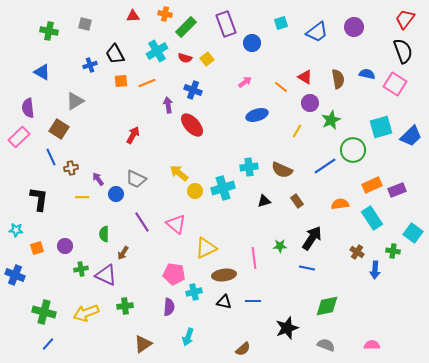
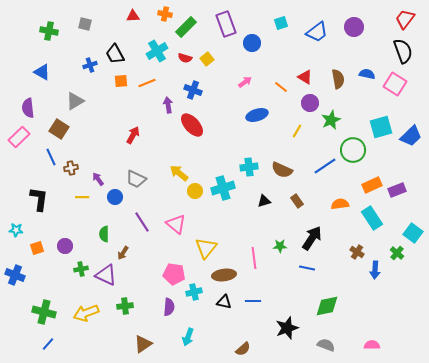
blue circle at (116, 194): moved 1 px left, 3 px down
yellow triangle at (206, 248): rotated 25 degrees counterclockwise
green cross at (393, 251): moved 4 px right, 2 px down; rotated 32 degrees clockwise
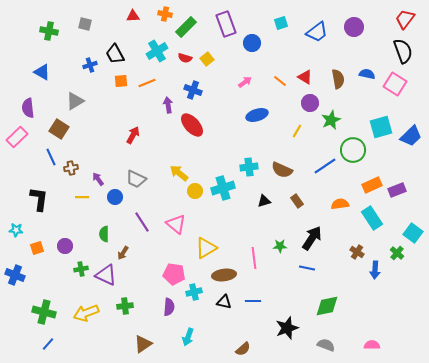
orange line at (281, 87): moved 1 px left, 6 px up
pink rectangle at (19, 137): moved 2 px left
yellow triangle at (206, 248): rotated 20 degrees clockwise
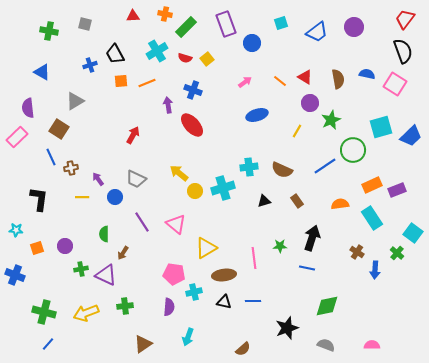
black arrow at (312, 238): rotated 15 degrees counterclockwise
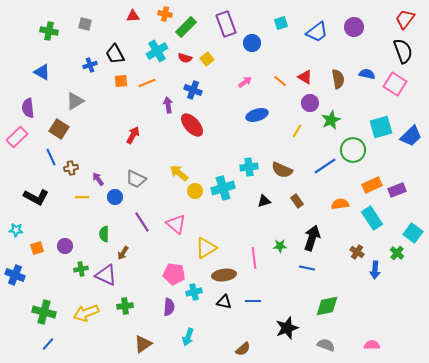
black L-shape at (39, 199): moved 3 px left, 2 px up; rotated 110 degrees clockwise
